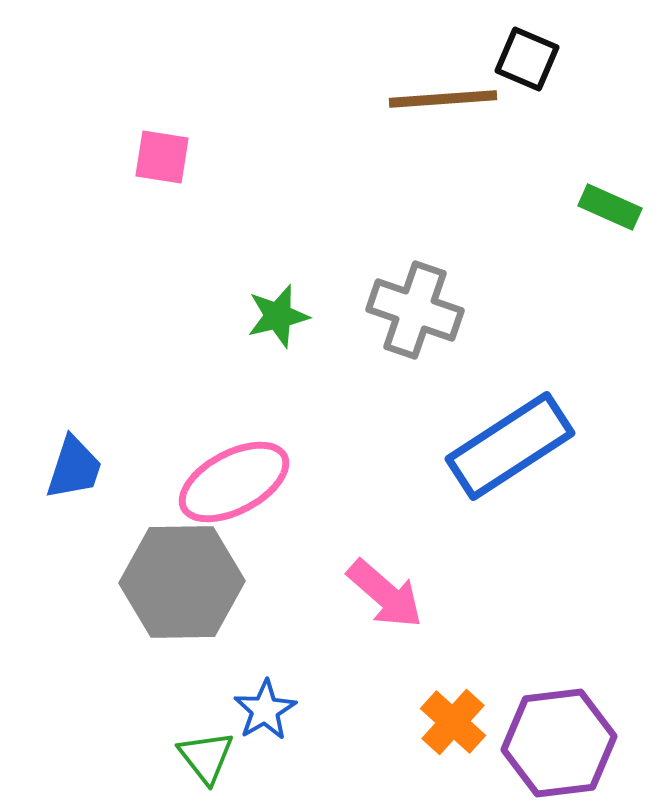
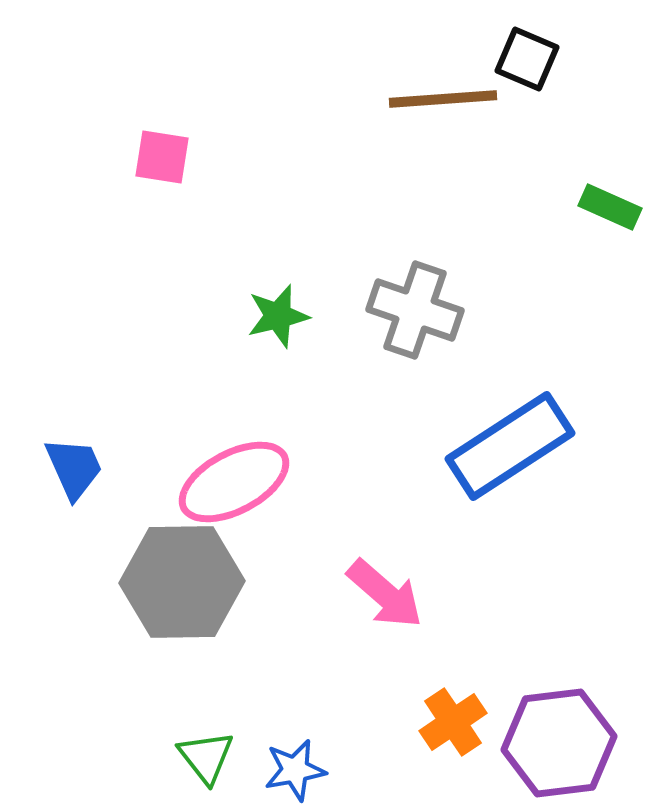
blue trapezoid: rotated 42 degrees counterclockwise
blue star: moved 30 px right, 60 px down; rotated 20 degrees clockwise
orange cross: rotated 14 degrees clockwise
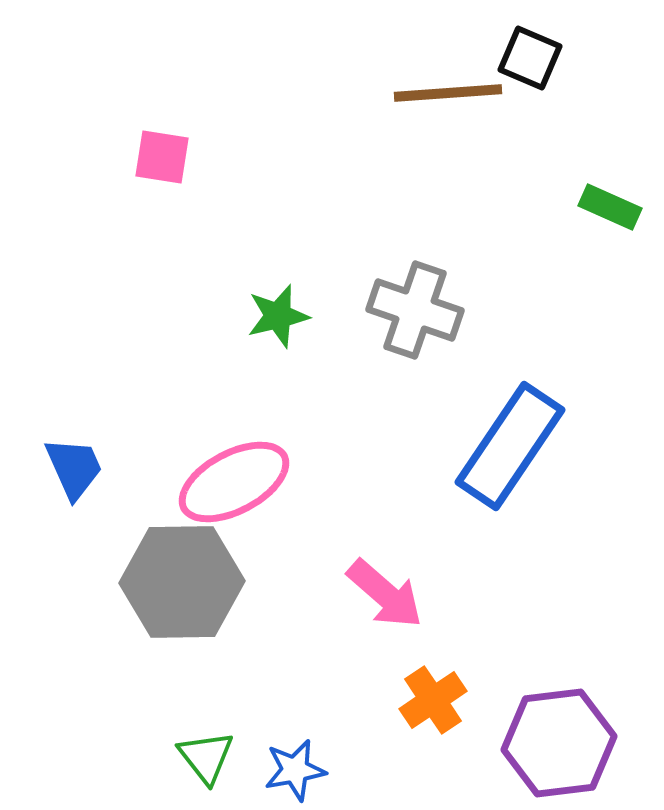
black square: moved 3 px right, 1 px up
brown line: moved 5 px right, 6 px up
blue rectangle: rotated 23 degrees counterclockwise
orange cross: moved 20 px left, 22 px up
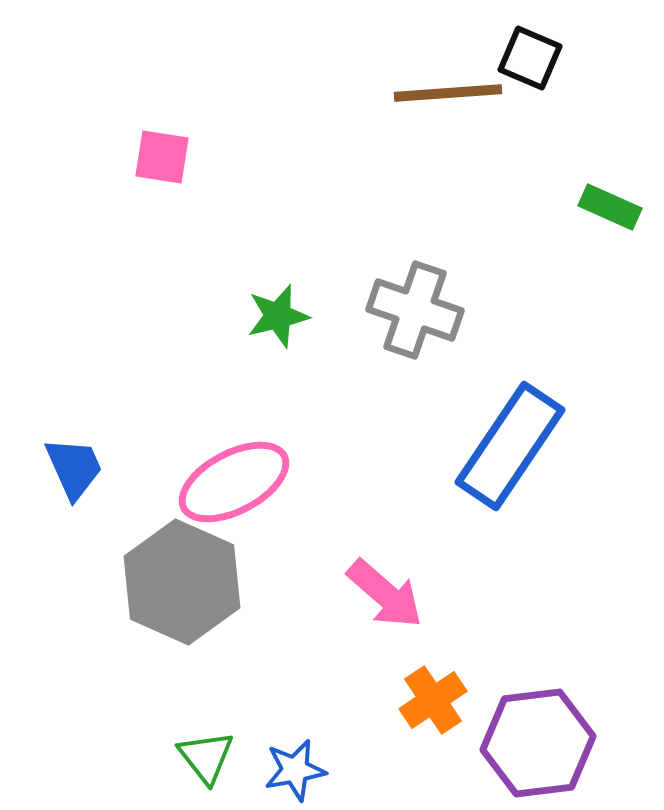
gray hexagon: rotated 25 degrees clockwise
purple hexagon: moved 21 px left
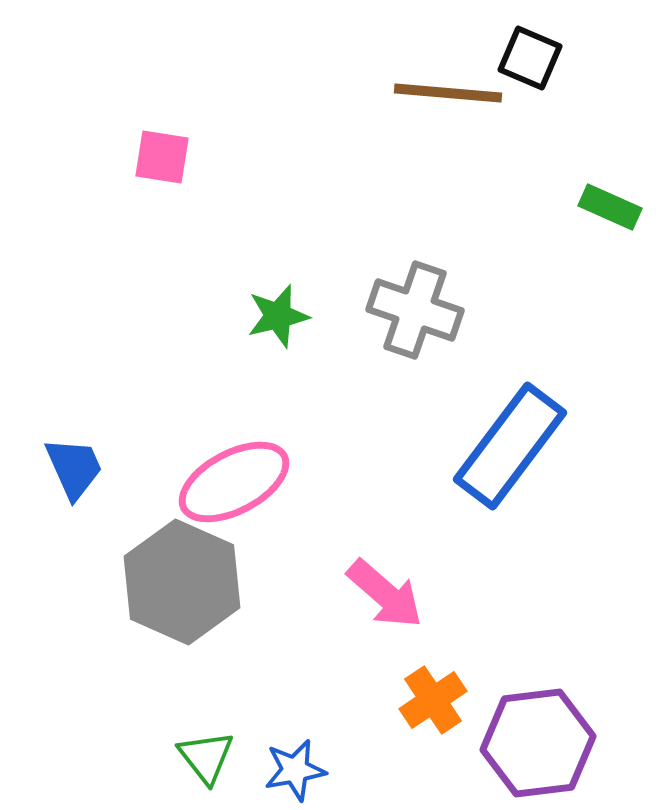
brown line: rotated 9 degrees clockwise
blue rectangle: rotated 3 degrees clockwise
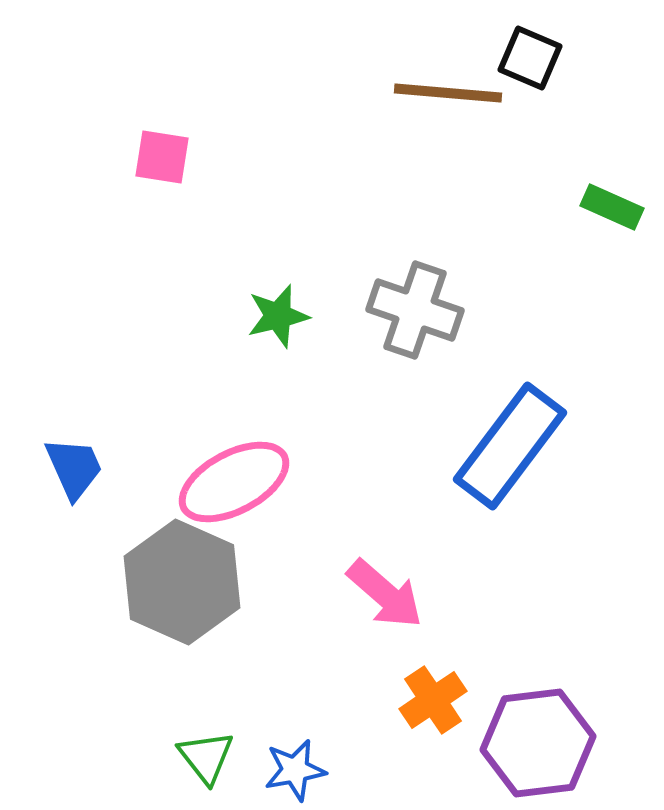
green rectangle: moved 2 px right
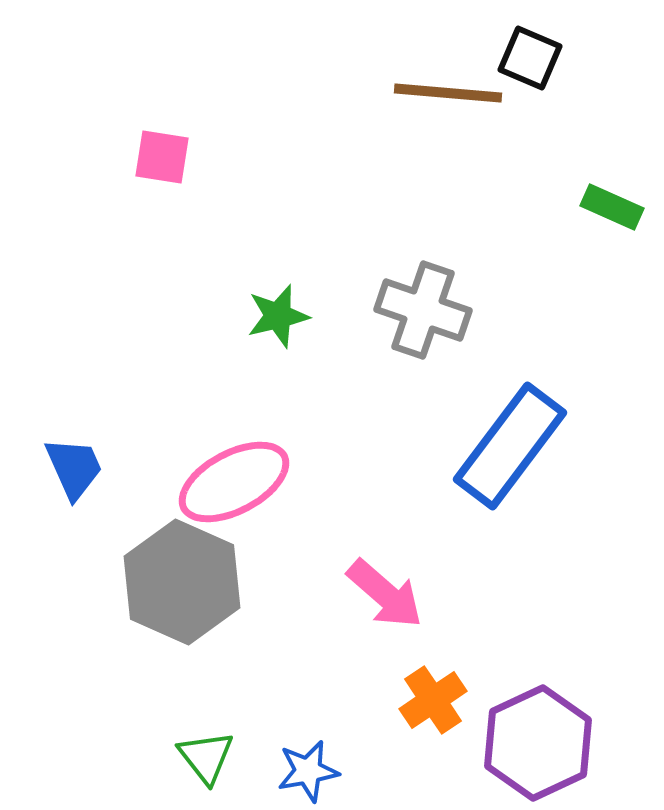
gray cross: moved 8 px right
purple hexagon: rotated 18 degrees counterclockwise
blue star: moved 13 px right, 1 px down
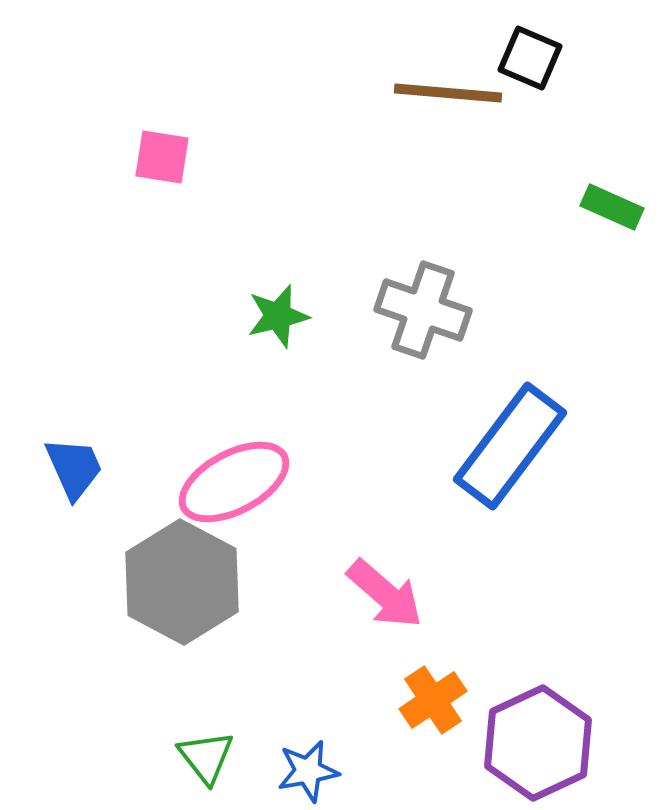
gray hexagon: rotated 4 degrees clockwise
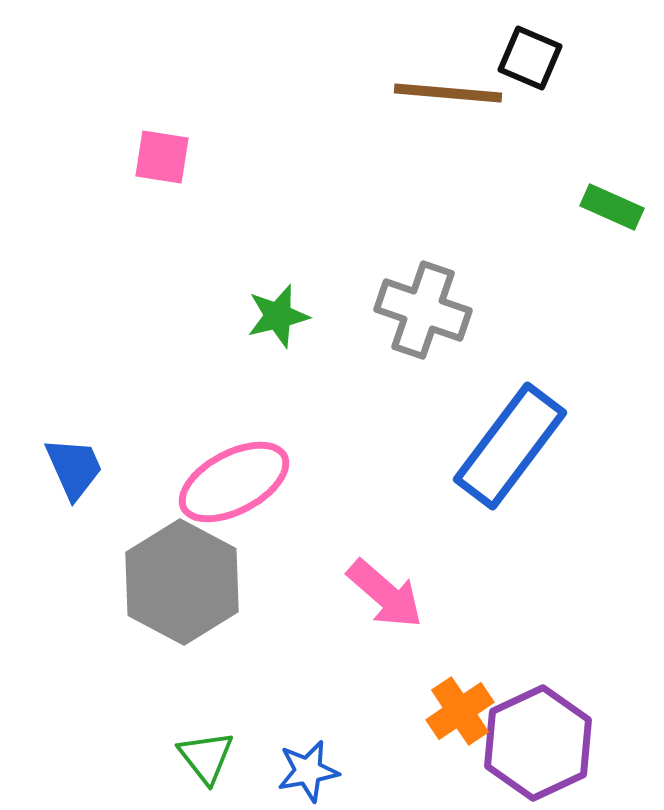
orange cross: moved 27 px right, 11 px down
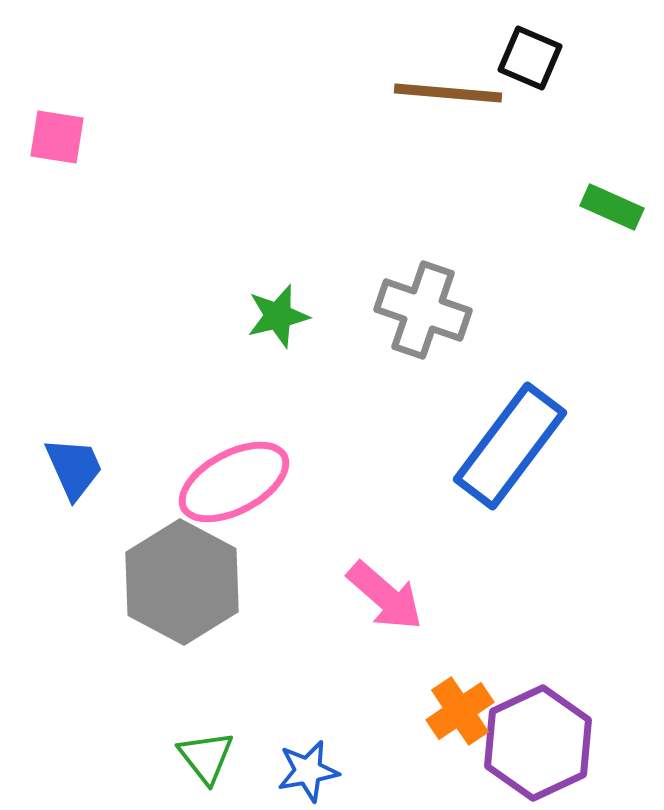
pink square: moved 105 px left, 20 px up
pink arrow: moved 2 px down
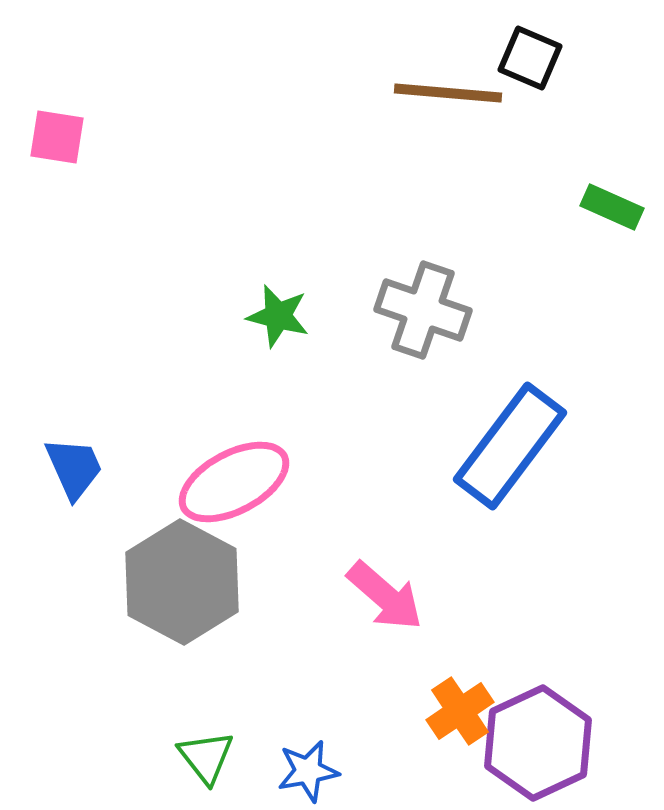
green star: rotated 28 degrees clockwise
